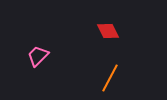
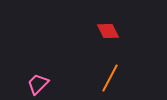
pink trapezoid: moved 28 px down
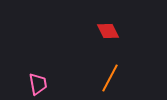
pink trapezoid: rotated 125 degrees clockwise
